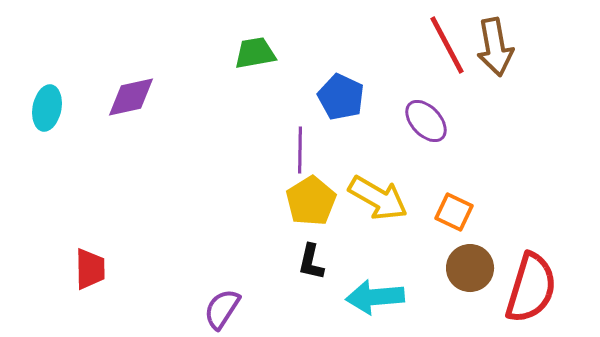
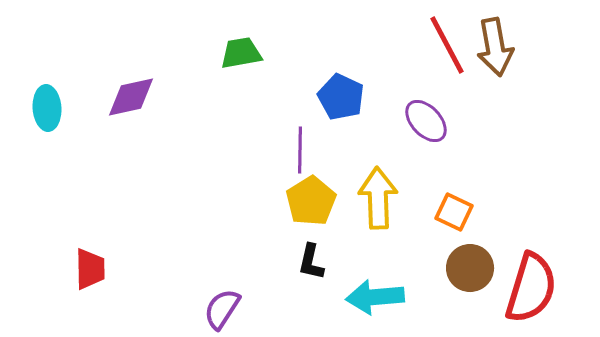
green trapezoid: moved 14 px left
cyan ellipse: rotated 15 degrees counterclockwise
yellow arrow: rotated 122 degrees counterclockwise
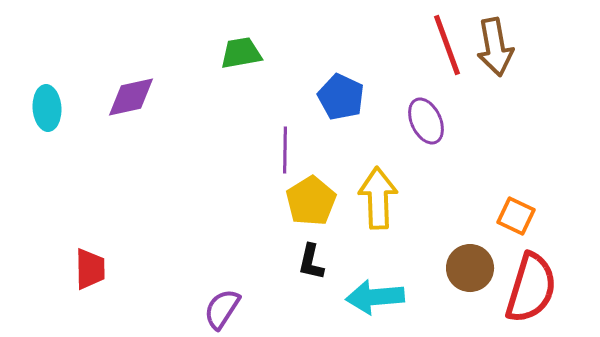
red line: rotated 8 degrees clockwise
purple ellipse: rotated 18 degrees clockwise
purple line: moved 15 px left
orange square: moved 62 px right, 4 px down
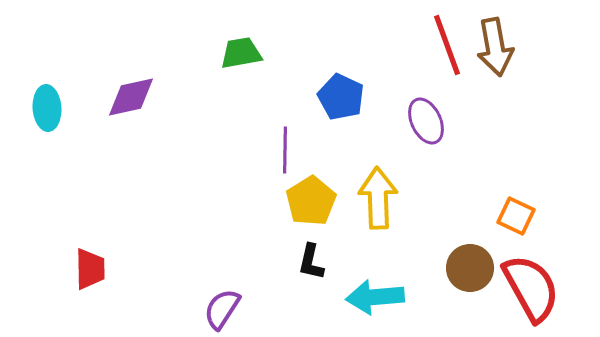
red semicircle: rotated 46 degrees counterclockwise
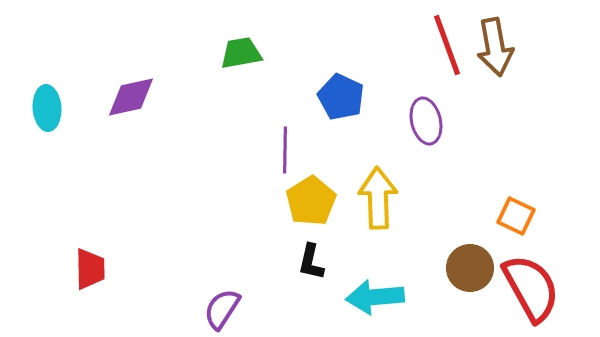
purple ellipse: rotated 12 degrees clockwise
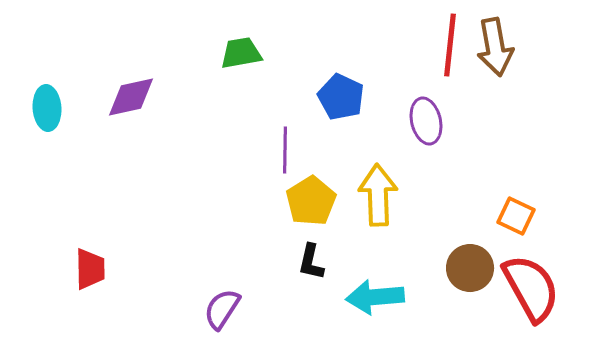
red line: moved 3 px right; rotated 26 degrees clockwise
yellow arrow: moved 3 px up
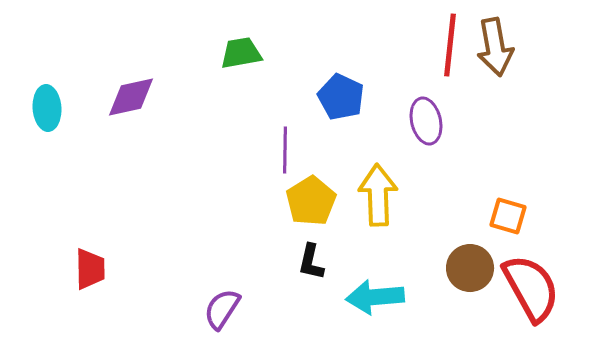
orange square: moved 8 px left; rotated 9 degrees counterclockwise
